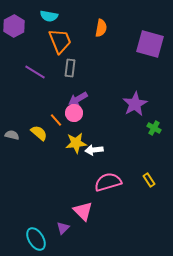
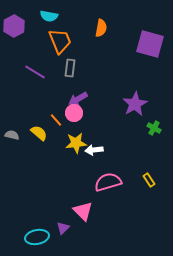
cyan ellipse: moved 1 px right, 2 px up; rotated 70 degrees counterclockwise
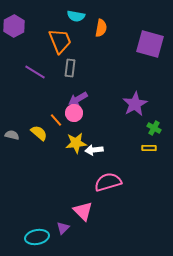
cyan semicircle: moved 27 px right
yellow rectangle: moved 32 px up; rotated 56 degrees counterclockwise
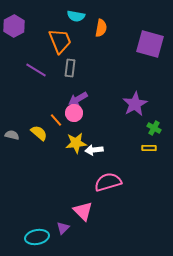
purple line: moved 1 px right, 2 px up
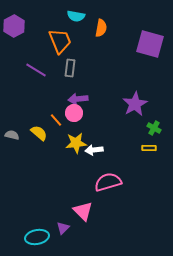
purple arrow: rotated 24 degrees clockwise
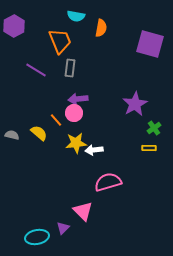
green cross: rotated 24 degrees clockwise
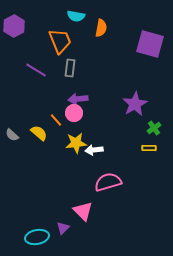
gray semicircle: rotated 152 degrees counterclockwise
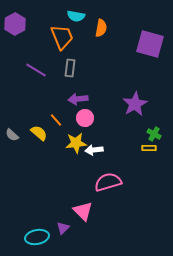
purple hexagon: moved 1 px right, 2 px up
orange trapezoid: moved 2 px right, 4 px up
pink circle: moved 11 px right, 5 px down
green cross: moved 6 px down; rotated 24 degrees counterclockwise
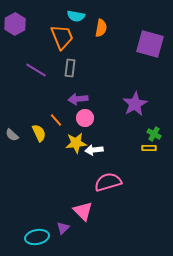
yellow semicircle: rotated 24 degrees clockwise
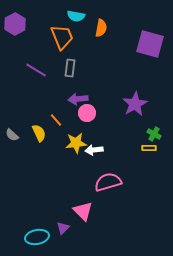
pink circle: moved 2 px right, 5 px up
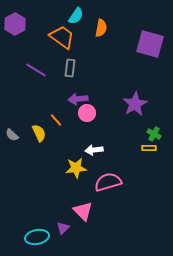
cyan semicircle: rotated 66 degrees counterclockwise
orange trapezoid: rotated 32 degrees counterclockwise
yellow star: moved 25 px down
